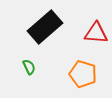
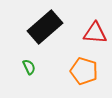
red triangle: moved 1 px left
orange pentagon: moved 1 px right, 3 px up
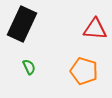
black rectangle: moved 23 px left, 3 px up; rotated 24 degrees counterclockwise
red triangle: moved 4 px up
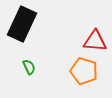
red triangle: moved 12 px down
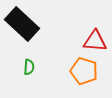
black rectangle: rotated 72 degrees counterclockwise
green semicircle: rotated 28 degrees clockwise
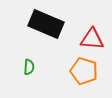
black rectangle: moved 24 px right; rotated 20 degrees counterclockwise
red triangle: moved 3 px left, 2 px up
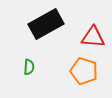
black rectangle: rotated 52 degrees counterclockwise
red triangle: moved 1 px right, 2 px up
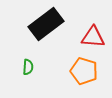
black rectangle: rotated 8 degrees counterclockwise
green semicircle: moved 1 px left
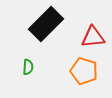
black rectangle: rotated 8 degrees counterclockwise
red triangle: rotated 10 degrees counterclockwise
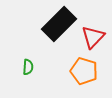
black rectangle: moved 13 px right
red triangle: rotated 40 degrees counterclockwise
